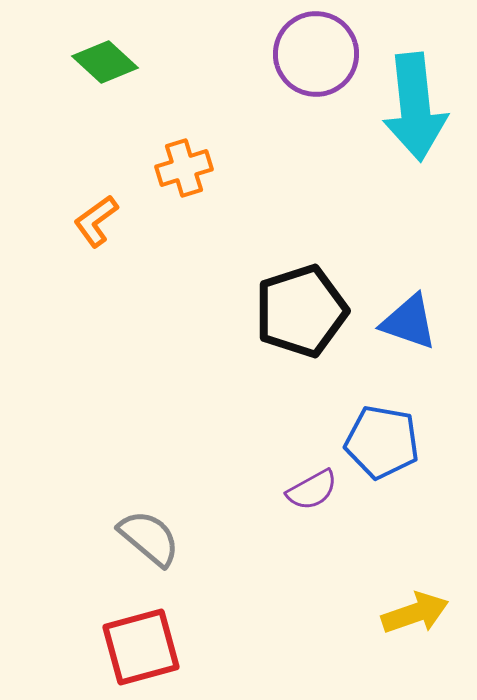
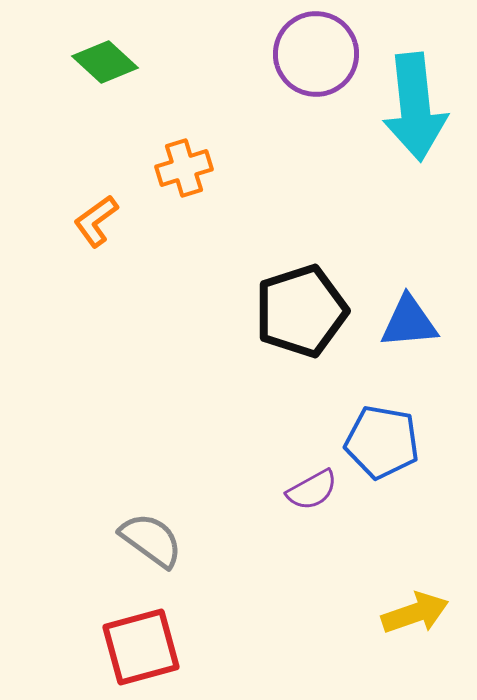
blue triangle: rotated 24 degrees counterclockwise
gray semicircle: moved 2 px right, 2 px down; rotated 4 degrees counterclockwise
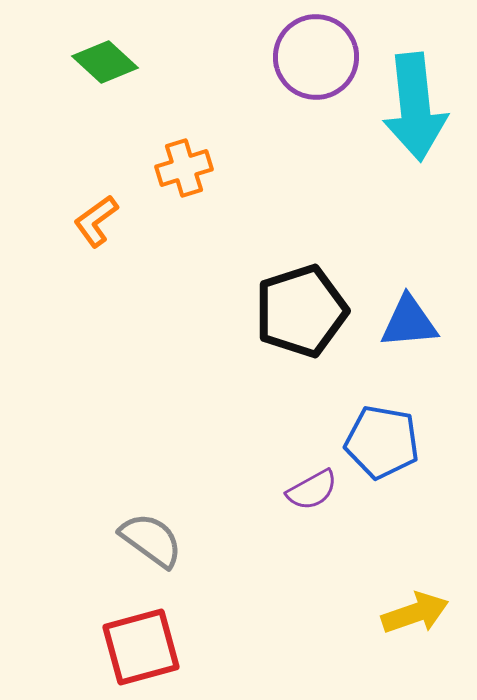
purple circle: moved 3 px down
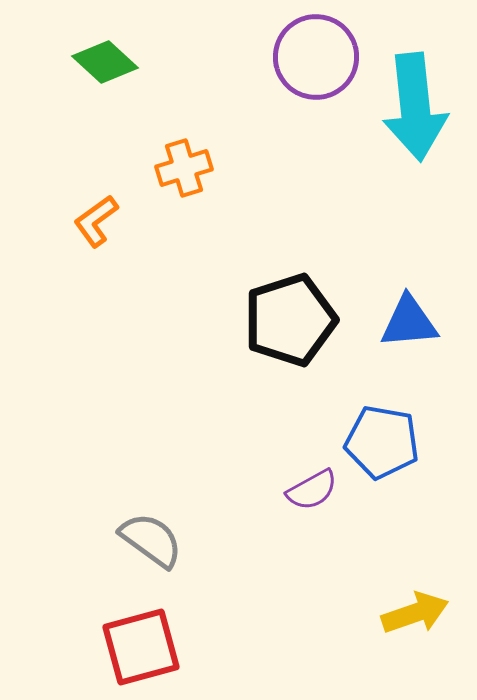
black pentagon: moved 11 px left, 9 px down
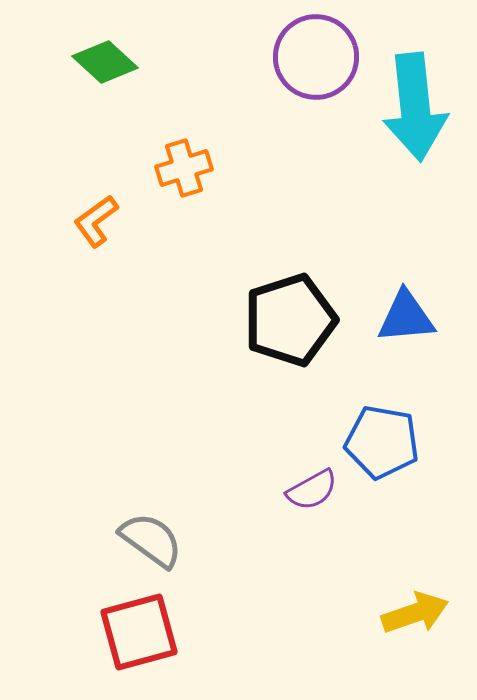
blue triangle: moved 3 px left, 5 px up
red square: moved 2 px left, 15 px up
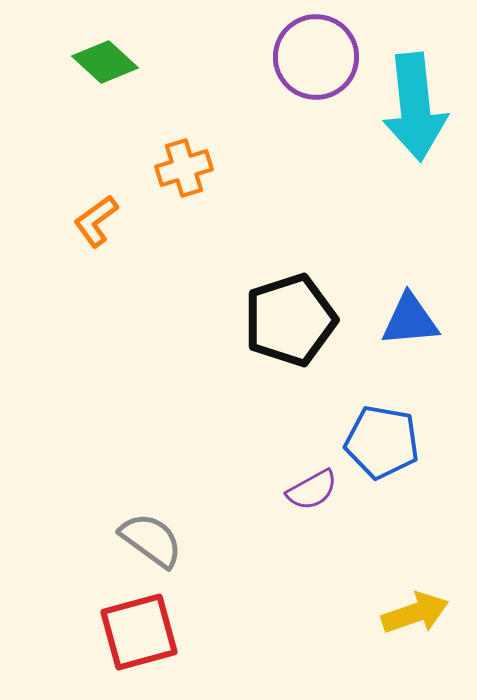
blue triangle: moved 4 px right, 3 px down
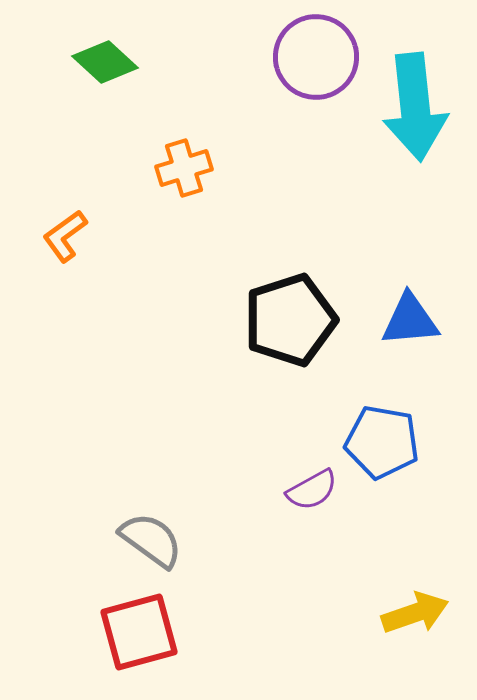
orange L-shape: moved 31 px left, 15 px down
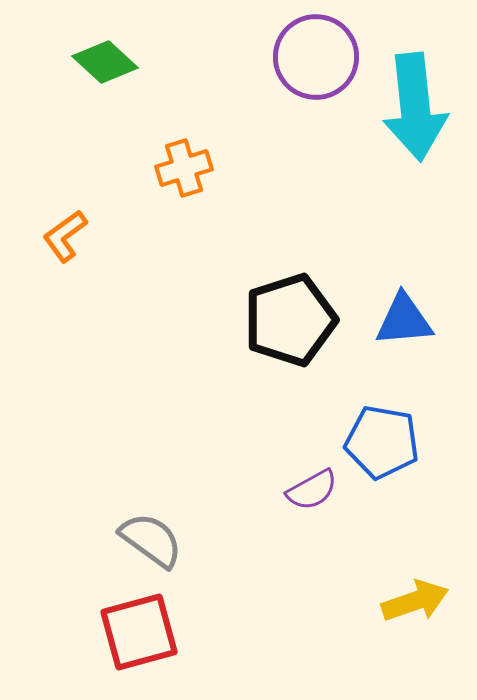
blue triangle: moved 6 px left
yellow arrow: moved 12 px up
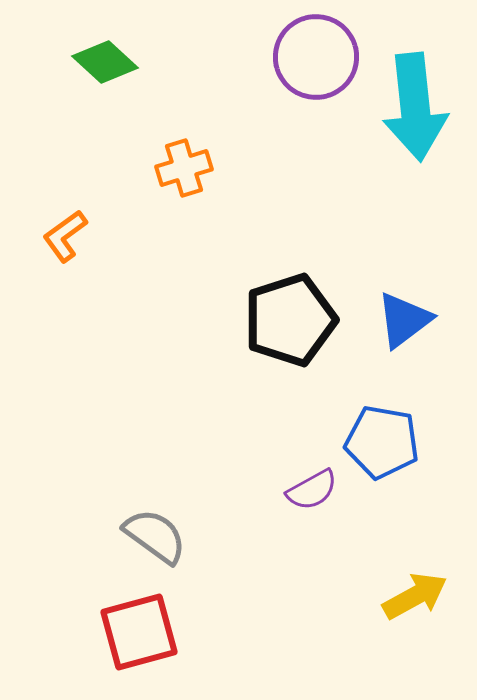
blue triangle: rotated 32 degrees counterclockwise
gray semicircle: moved 4 px right, 4 px up
yellow arrow: moved 5 px up; rotated 10 degrees counterclockwise
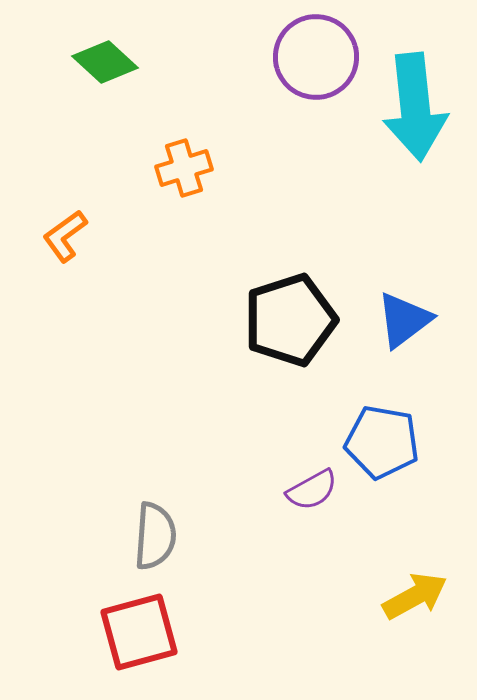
gray semicircle: rotated 58 degrees clockwise
